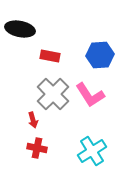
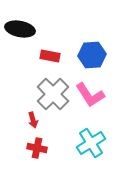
blue hexagon: moved 8 px left
cyan cross: moved 1 px left, 8 px up
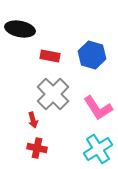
blue hexagon: rotated 20 degrees clockwise
pink L-shape: moved 8 px right, 13 px down
cyan cross: moved 7 px right, 6 px down
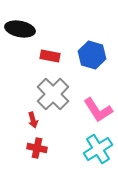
pink L-shape: moved 2 px down
